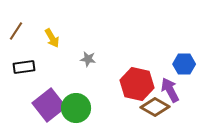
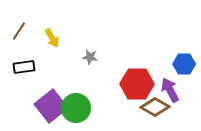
brown line: moved 3 px right
gray star: moved 2 px right, 2 px up
red hexagon: rotated 12 degrees counterclockwise
purple square: moved 2 px right, 1 px down
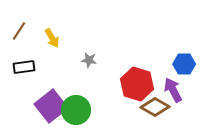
gray star: moved 1 px left, 3 px down
red hexagon: rotated 16 degrees clockwise
purple arrow: moved 3 px right
green circle: moved 2 px down
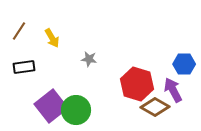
gray star: moved 1 px up
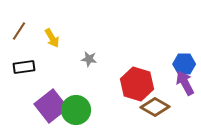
purple arrow: moved 12 px right, 7 px up
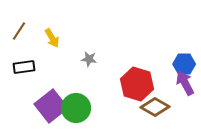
green circle: moved 2 px up
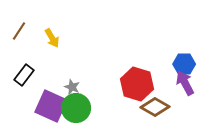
gray star: moved 17 px left, 28 px down; rotated 14 degrees clockwise
black rectangle: moved 8 px down; rotated 45 degrees counterclockwise
purple square: rotated 28 degrees counterclockwise
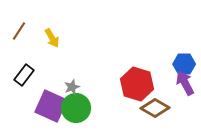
gray star: rotated 28 degrees clockwise
brown diamond: moved 1 px down
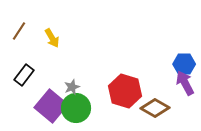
red hexagon: moved 12 px left, 7 px down
purple square: rotated 16 degrees clockwise
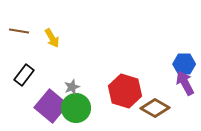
brown line: rotated 66 degrees clockwise
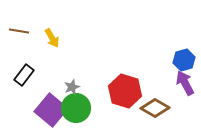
blue hexagon: moved 4 px up; rotated 15 degrees counterclockwise
purple square: moved 4 px down
